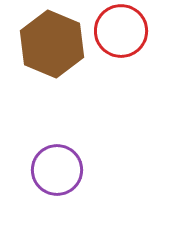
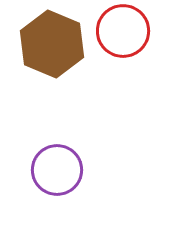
red circle: moved 2 px right
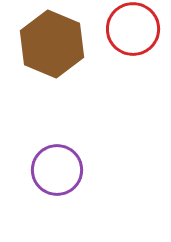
red circle: moved 10 px right, 2 px up
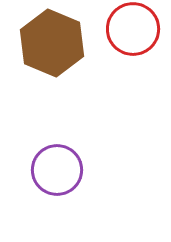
brown hexagon: moved 1 px up
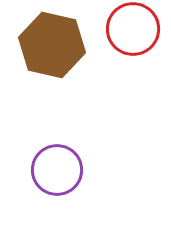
brown hexagon: moved 2 px down; rotated 10 degrees counterclockwise
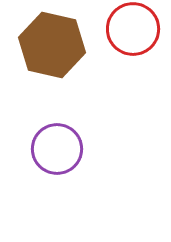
purple circle: moved 21 px up
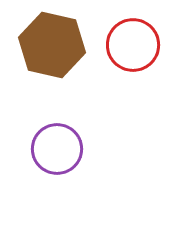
red circle: moved 16 px down
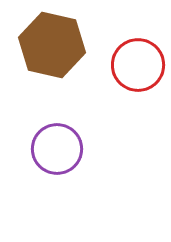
red circle: moved 5 px right, 20 px down
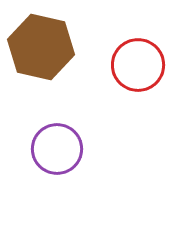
brown hexagon: moved 11 px left, 2 px down
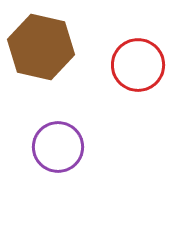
purple circle: moved 1 px right, 2 px up
